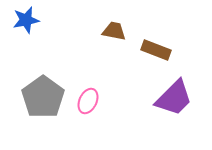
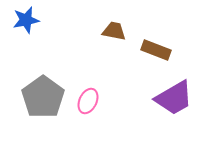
purple trapezoid: rotated 15 degrees clockwise
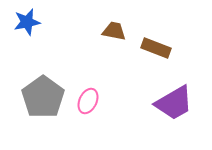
blue star: moved 1 px right, 2 px down
brown rectangle: moved 2 px up
purple trapezoid: moved 5 px down
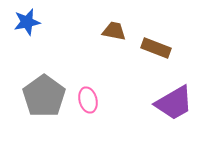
gray pentagon: moved 1 px right, 1 px up
pink ellipse: moved 1 px up; rotated 40 degrees counterclockwise
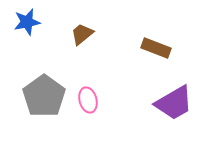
brown trapezoid: moved 32 px left, 3 px down; rotated 50 degrees counterclockwise
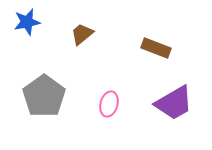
pink ellipse: moved 21 px right, 4 px down; rotated 30 degrees clockwise
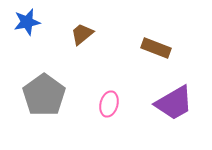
gray pentagon: moved 1 px up
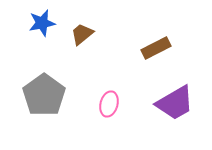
blue star: moved 15 px right, 1 px down
brown rectangle: rotated 48 degrees counterclockwise
purple trapezoid: moved 1 px right
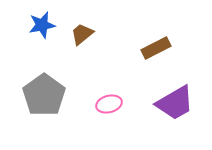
blue star: moved 2 px down
pink ellipse: rotated 60 degrees clockwise
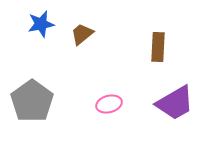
blue star: moved 1 px left, 1 px up
brown rectangle: moved 2 px right, 1 px up; rotated 60 degrees counterclockwise
gray pentagon: moved 12 px left, 6 px down
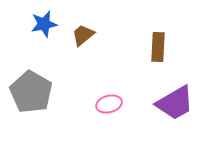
blue star: moved 3 px right
brown trapezoid: moved 1 px right, 1 px down
gray pentagon: moved 1 px left, 9 px up; rotated 6 degrees counterclockwise
